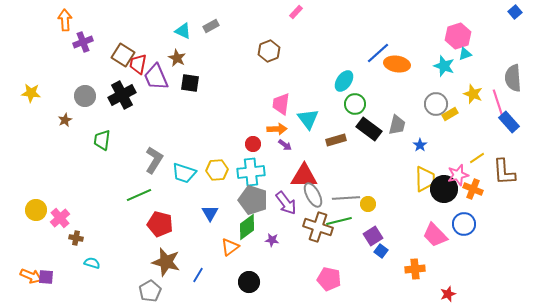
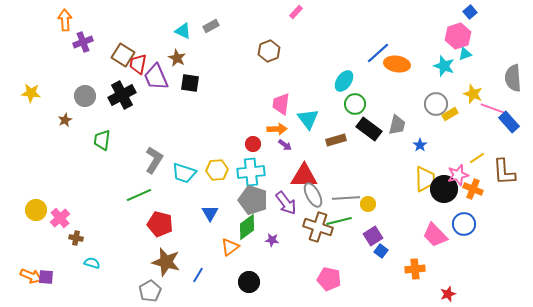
blue square at (515, 12): moved 45 px left
pink line at (498, 103): moved 4 px left, 6 px down; rotated 52 degrees counterclockwise
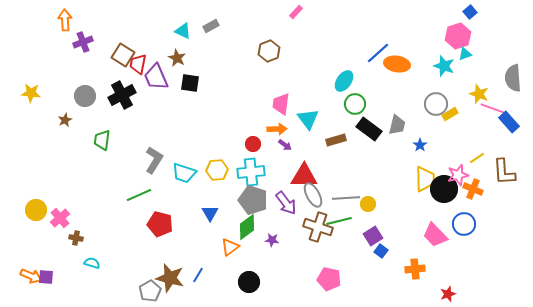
yellow star at (473, 94): moved 6 px right
brown star at (166, 262): moved 4 px right, 16 px down
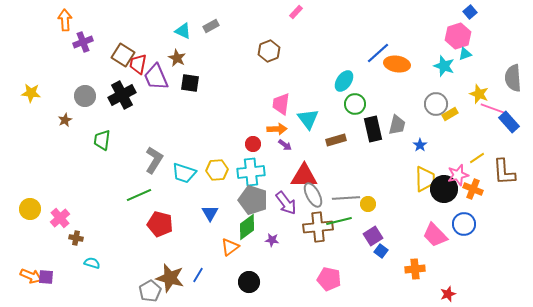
black rectangle at (369, 129): moved 4 px right; rotated 40 degrees clockwise
yellow circle at (36, 210): moved 6 px left, 1 px up
brown cross at (318, 227): rotated 24 degrees counterclockwise
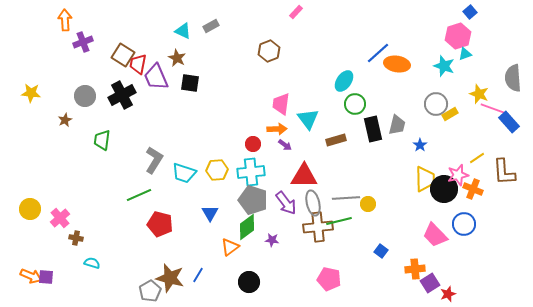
gray ellipse at (313, 195): moved 8 px down; rotated 15 degrees clockwise
purple square at (373, 236): moved 57 px right, 47 px down
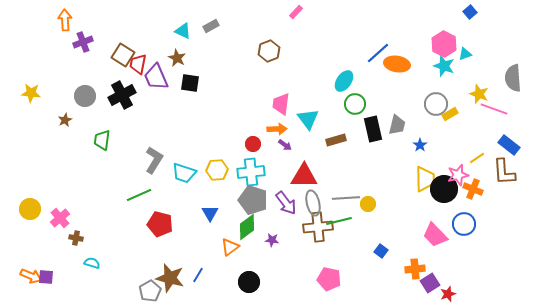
pink hexagon at (458, 36): moved 14 px left, 8 px down; rotated 15 degrees counterclockwise
blue rectangle at (509, 122): moved 23 px down; rotated 10 degrees counterclockwise
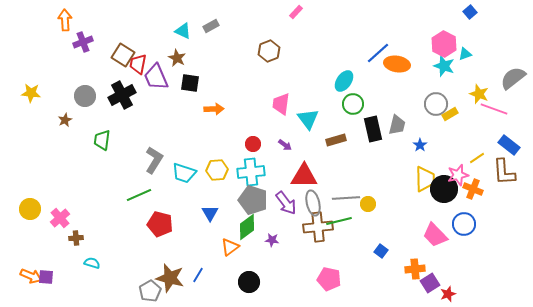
gray semicircle at (513, 78): rotated 56 degrees clockwise
green circle at (355, 104): moved 2 px left
orange arrow at (277, 129): moved 63 px left, 20 px up
brown cross at (76, 238): rotated 16 degrees counterclockwise
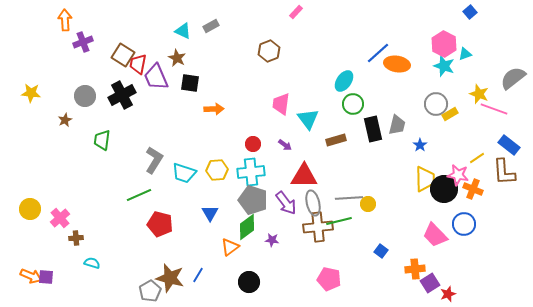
pink star at (458, 175): rotated 25 degrees clockwise
gray line at (346, 198): moved 3 px right
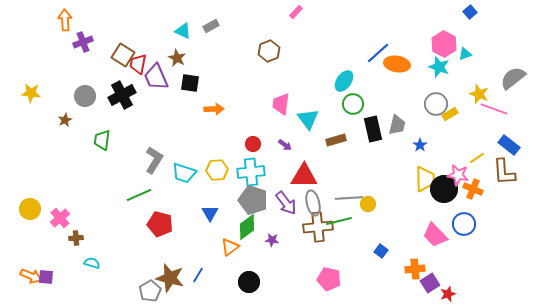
cyan star at (444, 66): moved 5 px left, 1 px down
